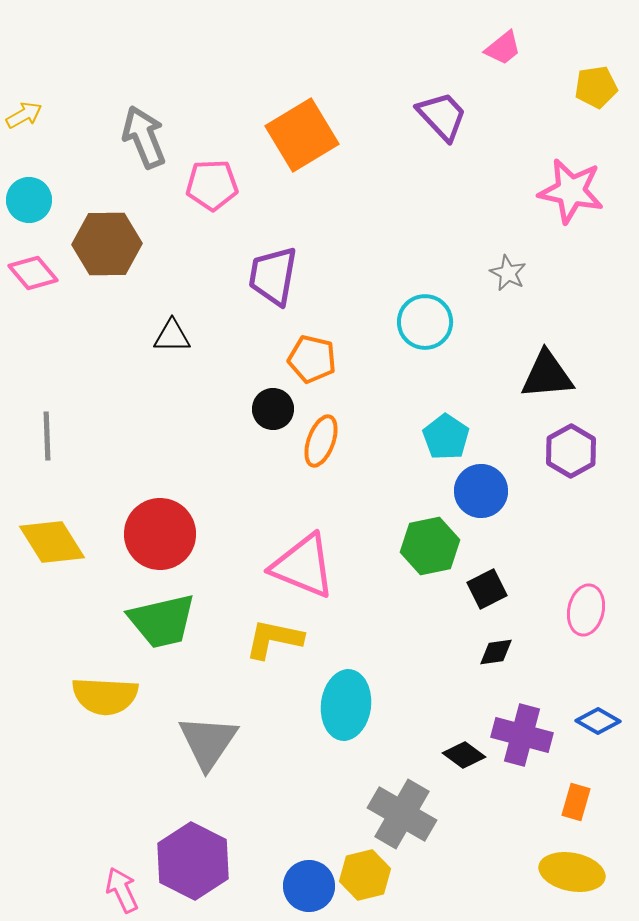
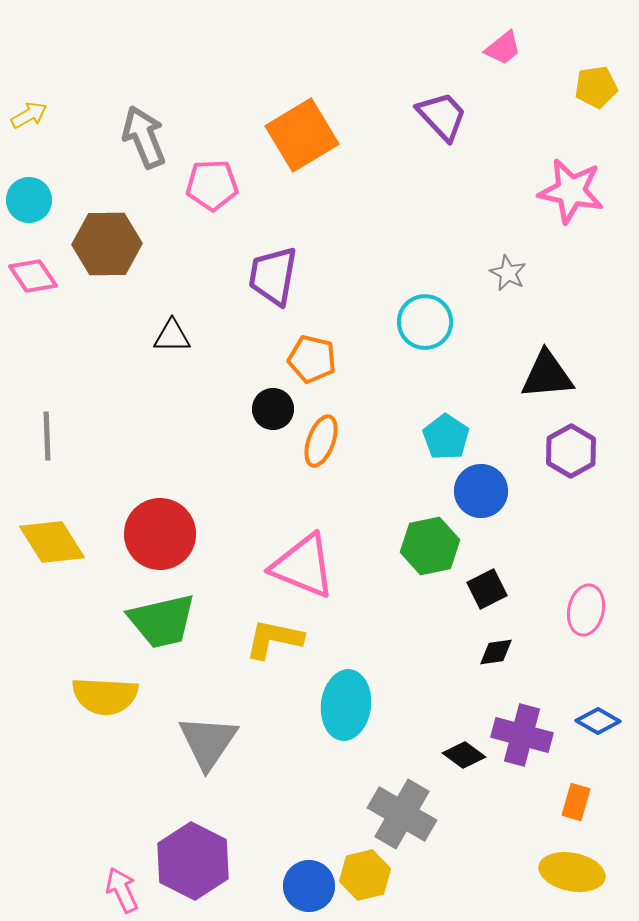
yellow arrow at (24, 115): moved 5 px right
pink diamond at (33, 273): moved 3 px down; rotated 6 degrees clockwise
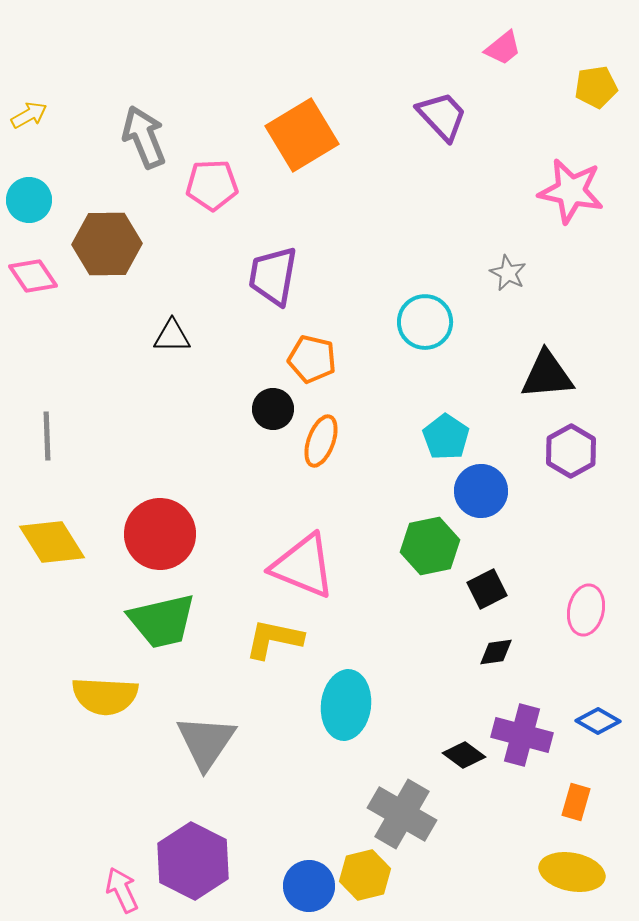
gray triangle at (208, 742): moved 2 px left
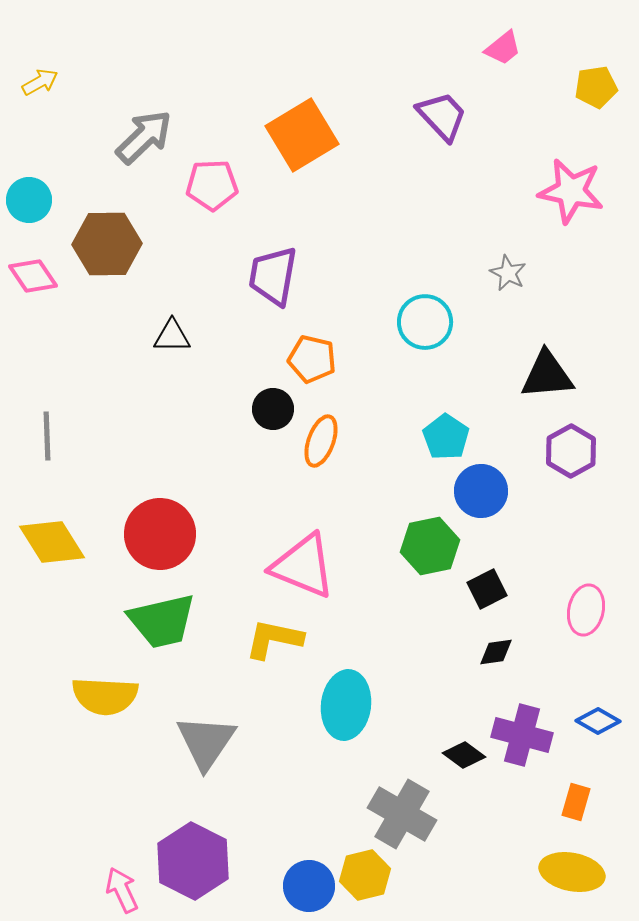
yellow arrow at (29, 115): moved 11 px right, 33 px up
gray arrow at (144, 137): rotated 68 degrees clockwise
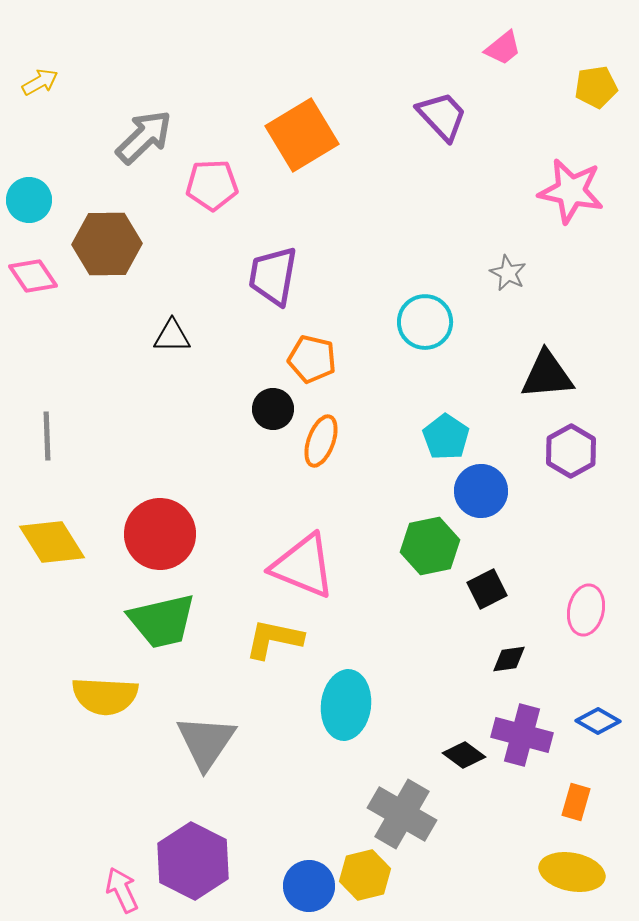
black diamond at (496, 652): moved 13 px right, 7 px down
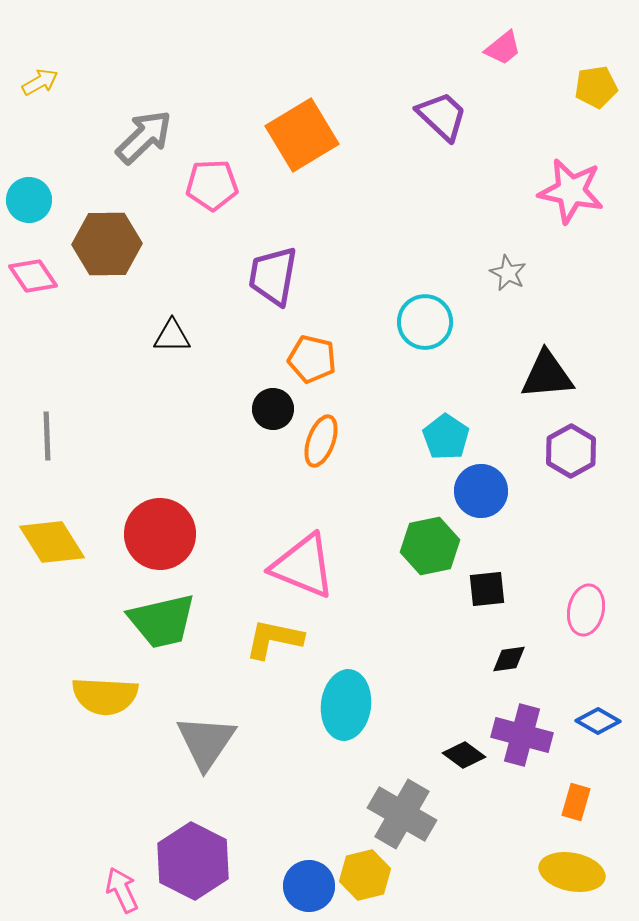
purple trapezoid at (442, 116): rotated 4 degrees counterclockwise
black square at (487, 589): rotated 21 degrees clockwise
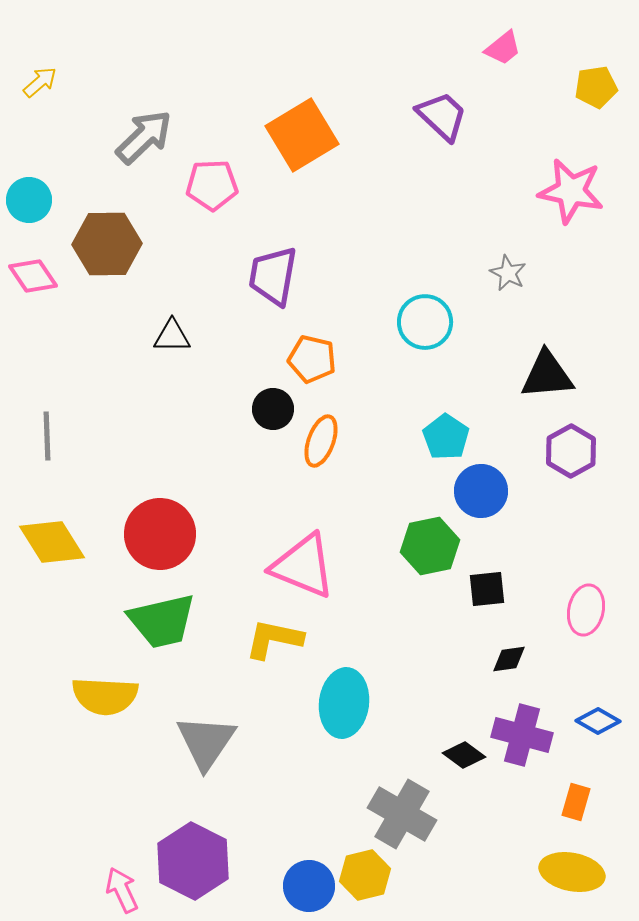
yellow arrow at (40, 82): rotated 12 degrees counterclockwise
cyan ellipse at (346, 705): moved 2 px left, 2 px up
